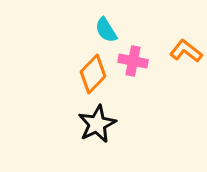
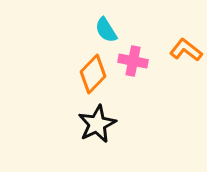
orange L-shape: moved 1 px up
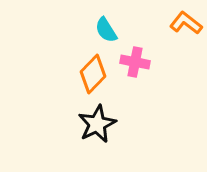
orange L-shape: moved 27 px up
pink cross: moved 2 px right, 1 px down
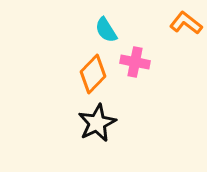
black star: moved 1 px up
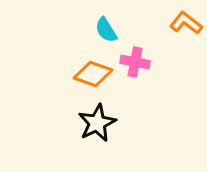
orange diamond: rotated 66 degrees clockwise
